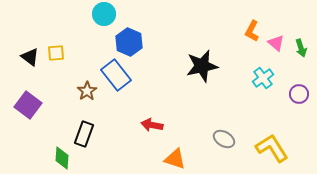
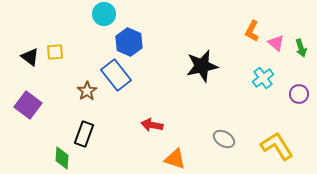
yellow square: moved 1 px left, 1 px up
yellow L-shape: moved 5 px right, 2 px up
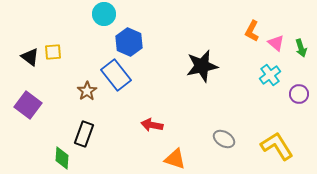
yellow square: moved 2 px left
cyan cross: moved 7 px right, 3 px up
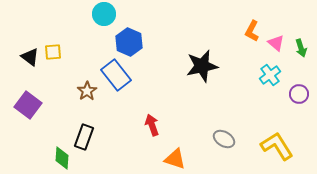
red arrow: rotated 60 degrees clockwise
black rectangle: moved 3 px down
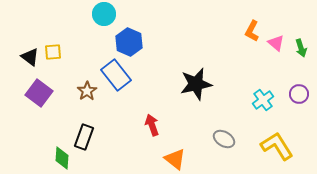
black star: moved 6 px left, 18 px down
cyan cross: moved 7 px left, 25 px down
purple square: moved 11 px right, 12 px up
orange triangle: rotated 20 degrees clockwise
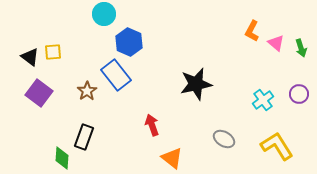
orange triangle: moved 3 px left, 1 px up
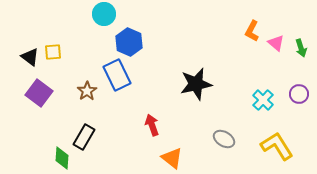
blue rectangle: moved 1 px right; rotated 12 degrees clockwise
cyan cross: rotated 10 degrees counterclockwise
black rectangle: rotated 10 degrees clockwise
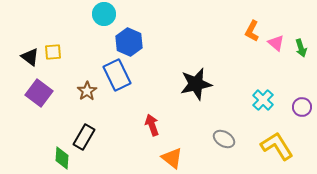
purple circle: moved 3 px right, 13 px down
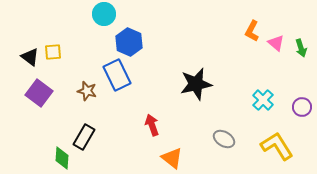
brown star: rotated 24 degrees counterclockwise
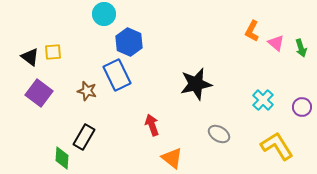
gray ellipse: moved 5 px left, 5 px up
